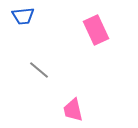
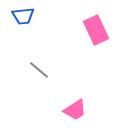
pink trapezoid: moved 2 px right; rotated 110 degrees counterclockwise
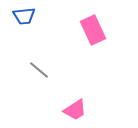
blue trapezoid: moved 1 px right
pink rectangle: moved 3 px left
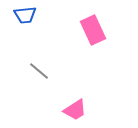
blue trapezoid: moved 1 px right, 1 px up
gray line: moved 1 px down
